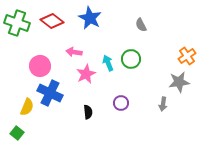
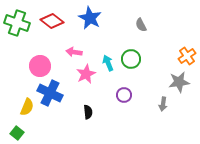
purple circle: moved 3 px right, 8 px up
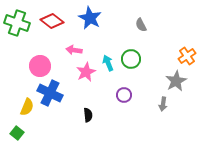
pink arrow: moved 2 px up
pink star: moved 2 px up
gray star: moved 3 px left, 1 px up; rotated 20 degrees counterclockwise
black semicircle: moved 3 px down
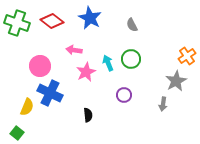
gray semicircle: moved 9 px left
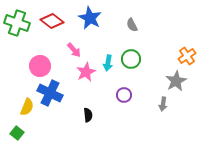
pink arrow: rotated 140 degrees counterclockwise
cyan arrow: rotated 147 degrees counterclockwise
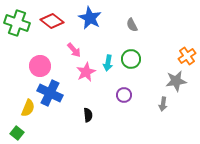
gray star: rotated 20 degrees clockwise
yellow semicircle: moved 1 px right, 1 px down
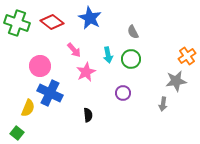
red diamond: moved 1 px down
gray semicircle: moved 1 px right, 7 px down
cyan arrow: moved 8 px up; rotated 21 degrees counterclockwise
purple circle: moved 1 px left, 2 px up
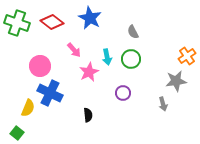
cyan arrow: moved 1 px left, 2 px down
pink star: moved 3 px right
gray arrow: rotated 24 degrees counterclockwise
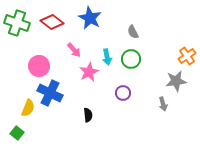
pink circle: moved 1 px left
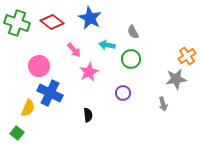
cyan arrow: moved 12 px up; rotated 112 degrees clockwise
gray star: moved 2 px up
